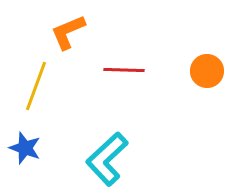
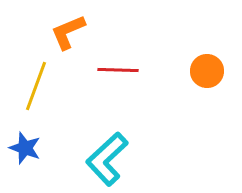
red line: moved 6 px left
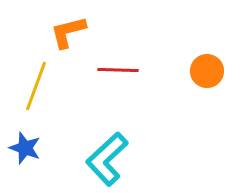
orange L-shape: rotated 9 degrees clockwise
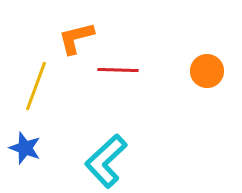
orange L-shape: moved 8 px right, 6 px down
cyan L-shape: moved 1 px left, 2 px down
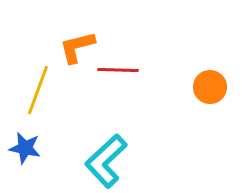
orange L-shape: moved 1 px right, 9 px down
orange circle: moved 3 px right, 16 px down
yellow line: moved 2 px right, 4 px down
blue star: rotated 8 degrees counterclockwise
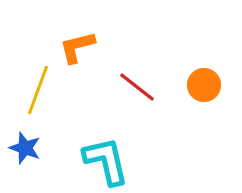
red line: moved 19 px right, 17 px down; rotated 36 degrees clockwise
orange circle: moved 6 px left, 2 px up
blue star: rotated 8 degrees clockwise
cyan L-shape: rotated 120 degrees clockwise
